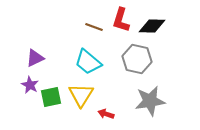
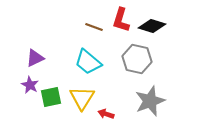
black diamond: rotated 16 degrees clockwise
yellow triangle: moved 1 px right, 3 px down
gray star: rotated 12 degrees counterclockwise
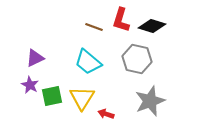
green square: moved 1 px right, 1 px up
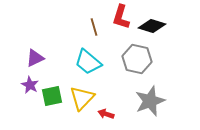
red L-shape: moved 3 px up
brown line: rotated 54 degrees clockwise
yellow triangle: rotated 12 degrees clockwise
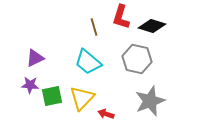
purple star: rotated 24 degrees counterclockwise
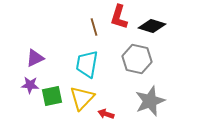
red L-shape: moved 2 px left
cyan trapezoid: moved 1 px left, 2 px down; rotated 60 degrees clockwise
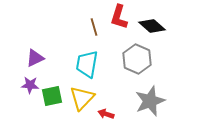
black diamond: rotated 24 degrees clockwise
gray hexagon: rotated 12 degrees clockwise
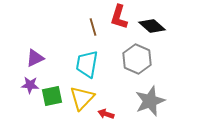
brown line: moved 1 px left
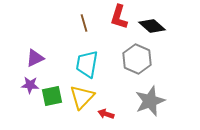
brown line: moved 9 px left, 4 px up
yellow triangle: moved 1 px up
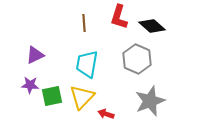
brown line: rotated 12 degrees clockwise
purple triangle: moved 3 px up
